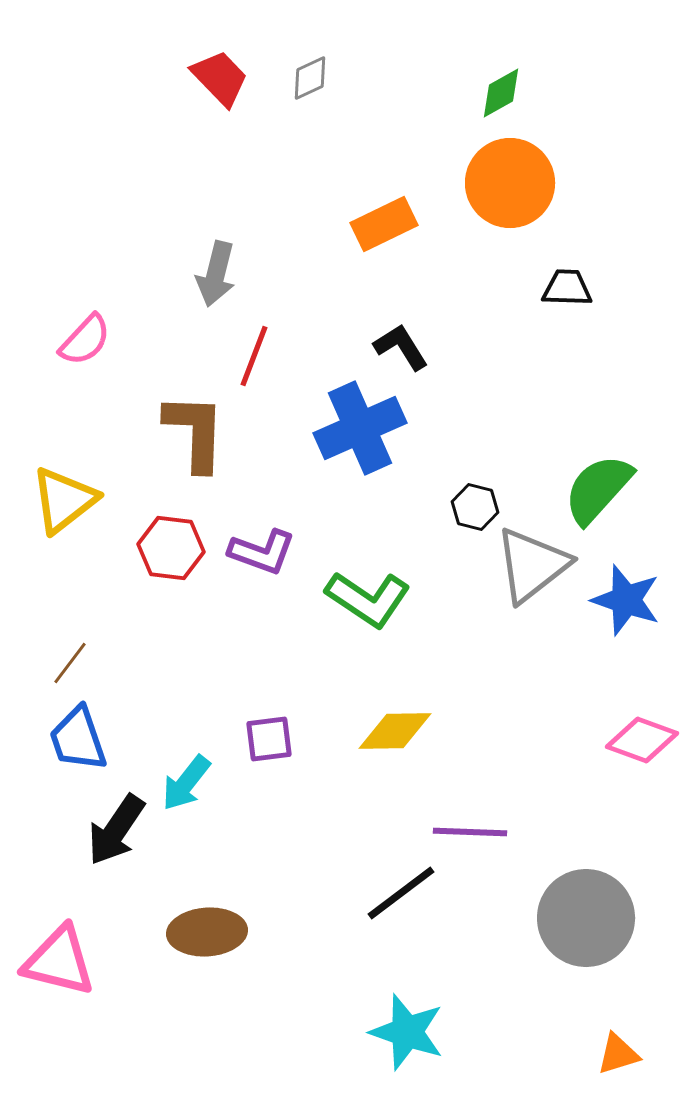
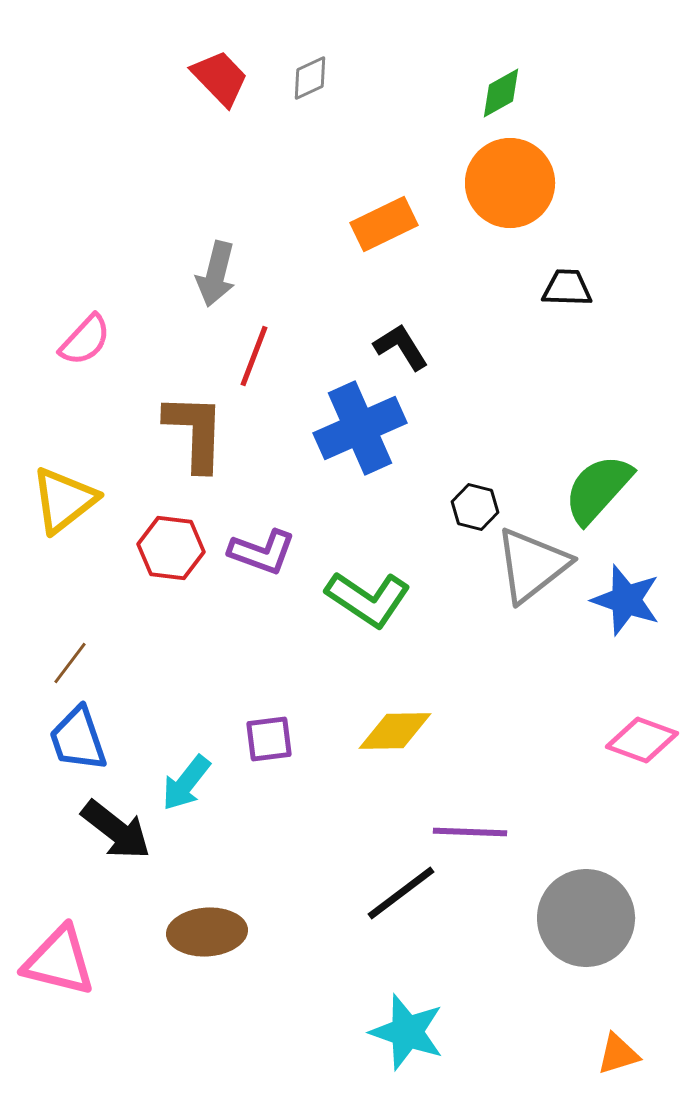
black arrow: rotated 86 degrees counterclockwise
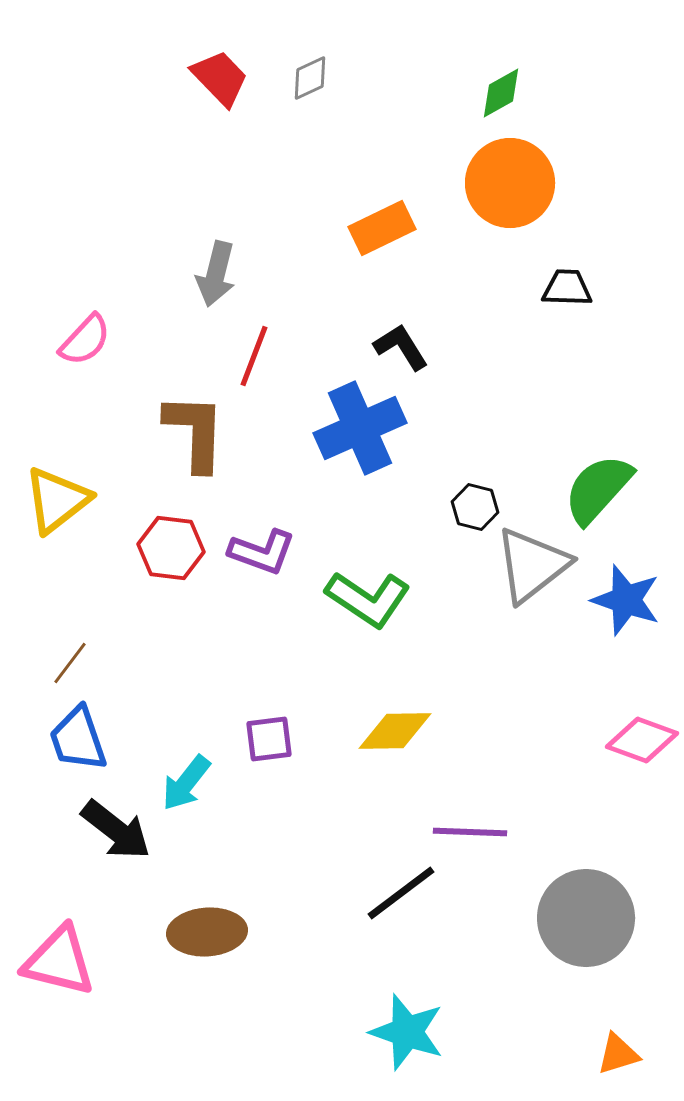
orange rectangle: moved 2 px left, 4 px down
yellow triangle: moved 7 px left
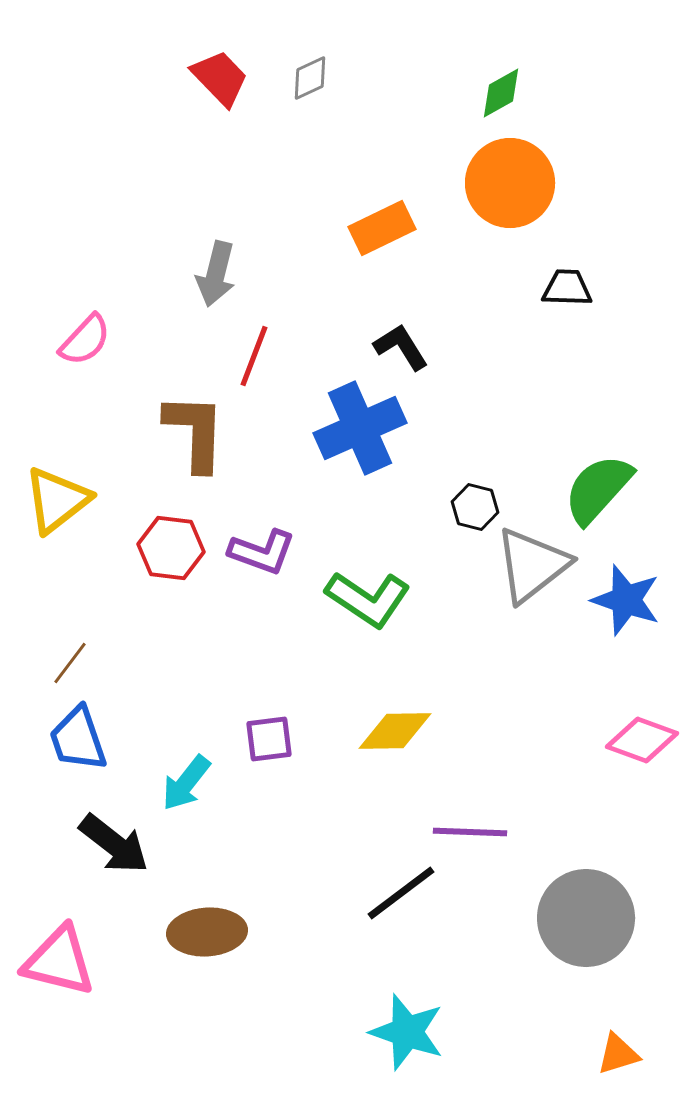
black arrow: moved 2 px left, 14 px down
